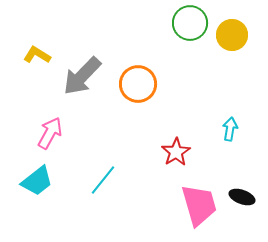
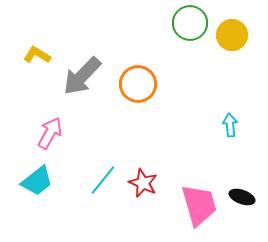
cyan arrow: moved 4 px up; rotated 15 degrees counterclockwise
red star: moved 33 px left, 31 px down; rotated 16 degrees counterclockwise
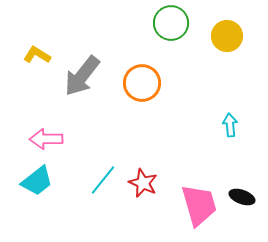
green circle: moved 19 px left
yellow circle: moved 5 px left, 1 px down
gray arrow: rotated 6 degrees counterclockwise
orange circle: moved 4 px right, 1 px up
pink arrow: moved 4 px left, 6 px down; rotated 120 degrees counterclockwise
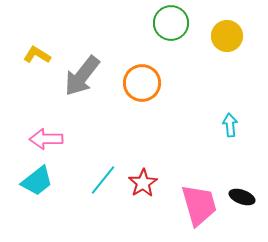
red star: rotated 16 degrees clockwise
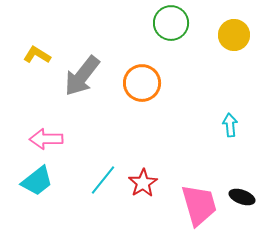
yellow circle: moved 7 px right, 1 px up
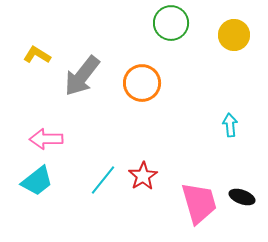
red star: moved 7 px up
pink trapezoid: moved 2 px up
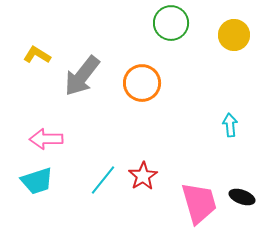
cyan trapezoid: rotated 20 degrees clockwise
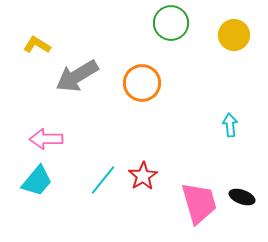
yellow L-shape: moved 10 px up
gray arrow: moved 5 px left; rotated 21 degrees clockwise
cyan trapezoid: rotated 32 degrees counterclockwise
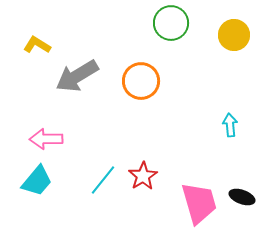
orange circle: moved 1 px left, 2 px up
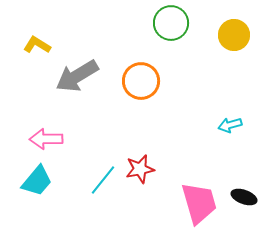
cyan arrow: rotated 100 degrees counterclockwise
red star: moved 3 px left, 7 px up; rotated 20 degrees clockwise
black ellipse: moved 2 px right
